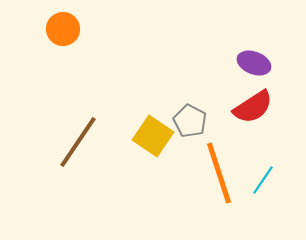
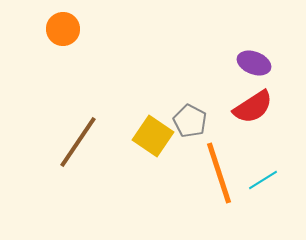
cyan line: rotated 24 degrees clockwise
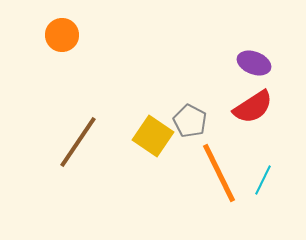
orange circle: moved 1 px left, 6 px down
orange line: rotated 8 degrees counterclockwise
cyan line: rotated 32 degrees counterclockwise
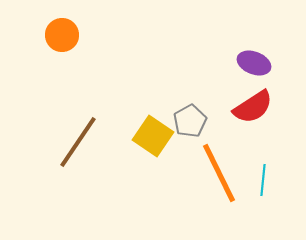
gray pentagon: rotated 16 degrees clockwise
cyan line: rotated 20 degrees counterclockwise
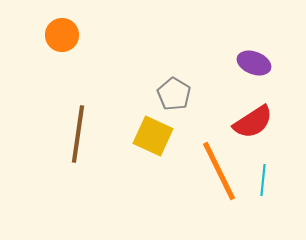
red semicircle: moved 15 px down
gray pentagon: moved 16 px left, 27 px up; rotated 12 degrees counterclockwise
yellow square: rotated 9 degrees counterclockwise
brown line: moved 8 px up; rotated 26 degrees counterclockwise
orange line: moved 2 px up
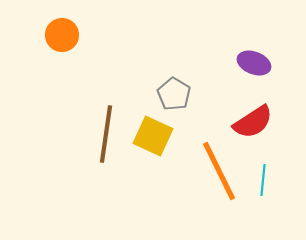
brown line: moved 28 px right
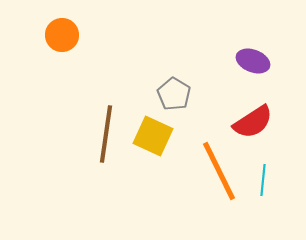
purple ellipse: moved 1 px left, 2 px up
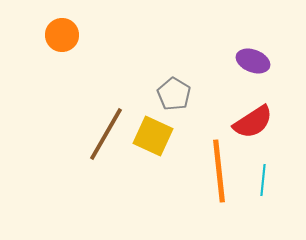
brown line: rotated 22 degrees clockwise
orange line: rotated 20 degrees clockwise
